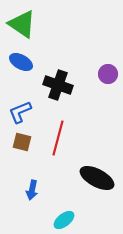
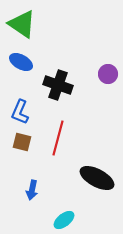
blue L-shape: rotated 45 degrees counterclockwise
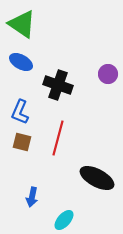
blue arrow: moved 7 px down
cyan ellipse: rotated 10 degrees counterclockwise
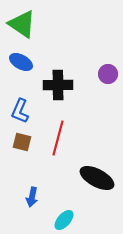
black cross: rotated 20 degrees counterclockwise
blue L-shape: moved 1 px up
